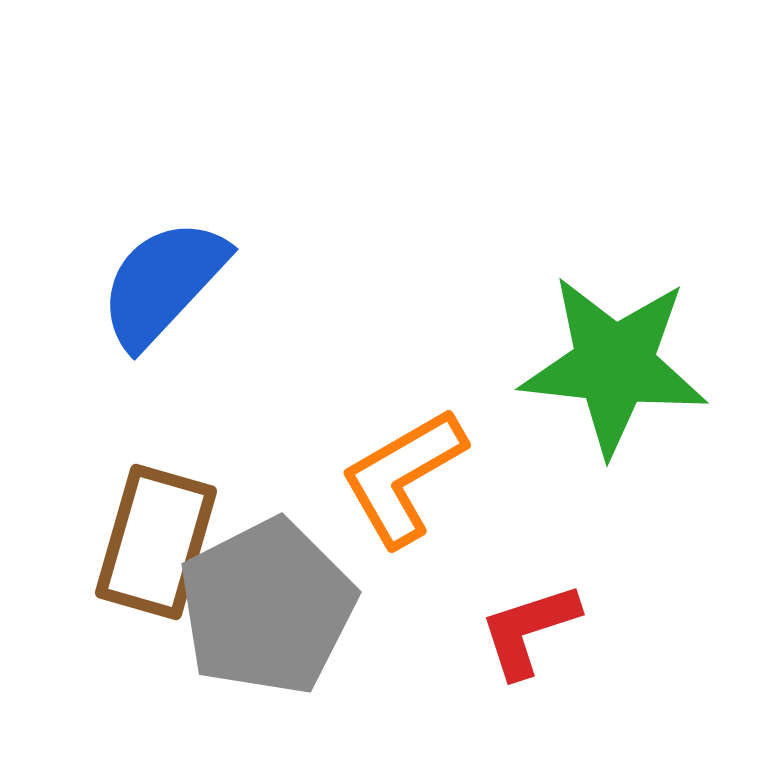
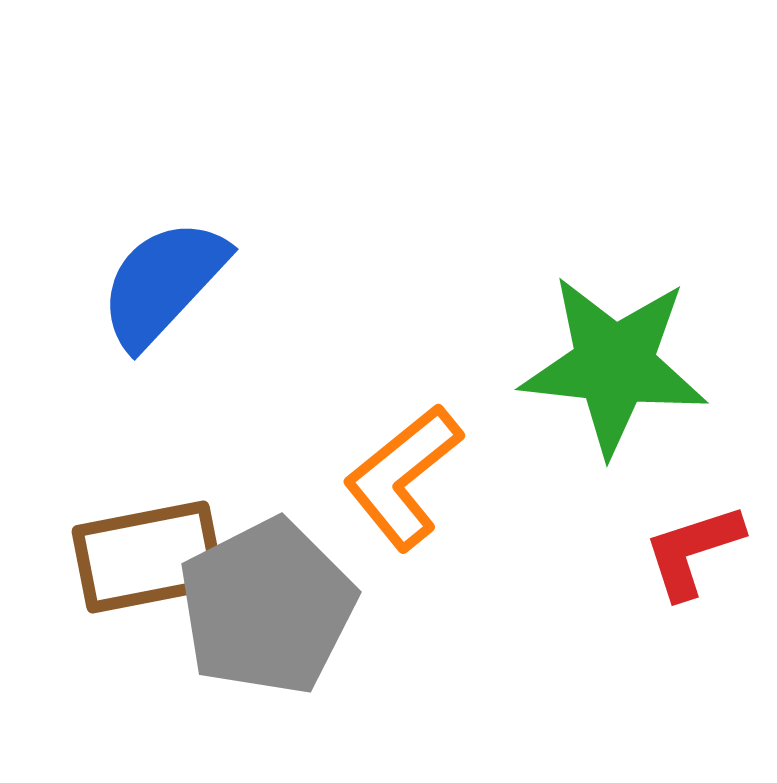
orange L-shape: rotated 9 degrees counterclockwise
brown rectangle: moved 8 px left, 15 px down; rotated 63 degrees clockwise
red L-shape: moved 164 px right, 79 px up
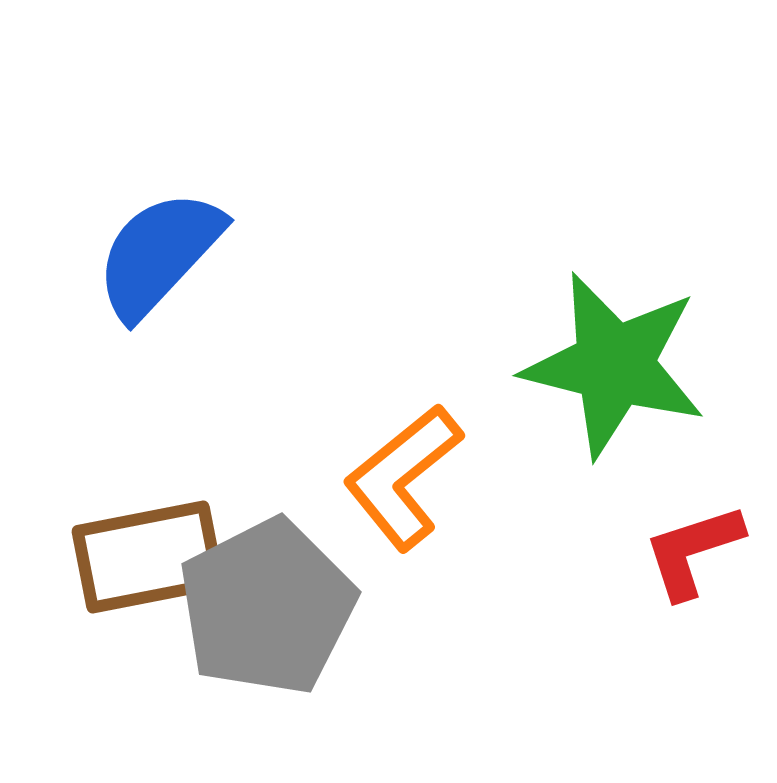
blue semicircle: moved 4 px left, 29 px up
green star: rotated 8 degrees clockwise
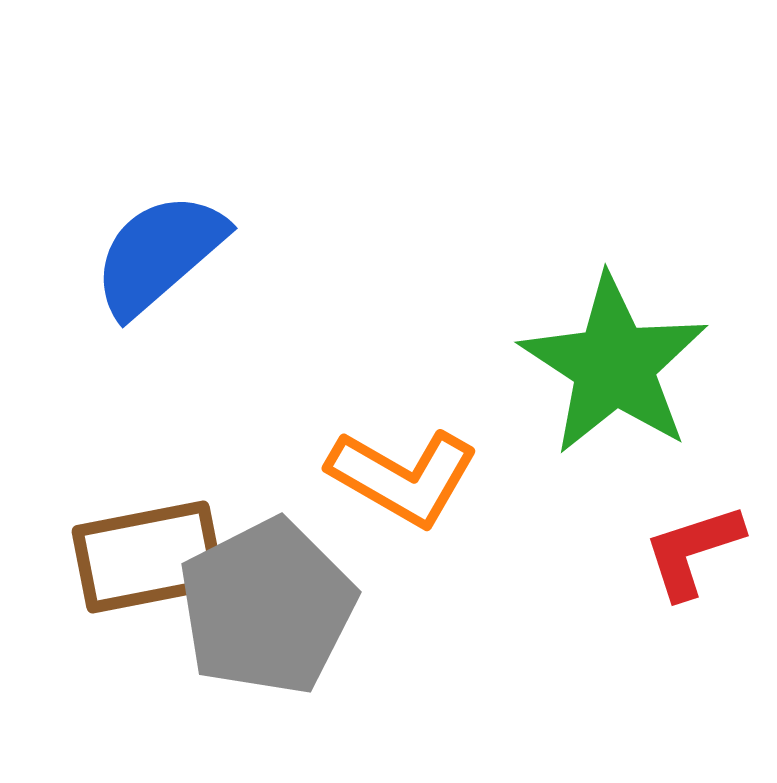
blue semicircle: rotated 6 degrees clockwise
green star: rotated 19 degrees clockwise
orange L-shape: rotated 111 degrees counterclockwise
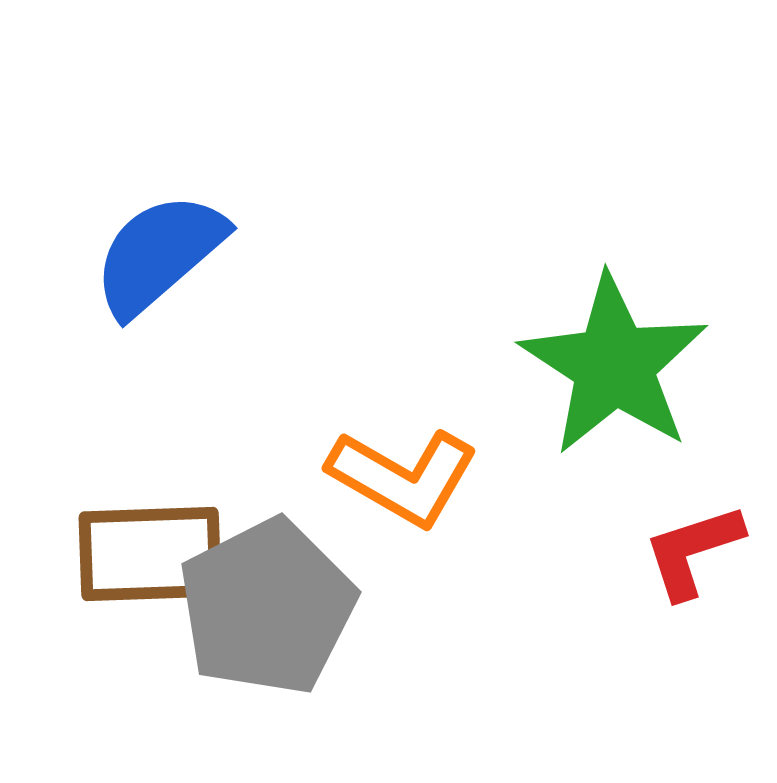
brown rectangle: moved 2 px right, 3 px up; rotated 9 degrees clockwise
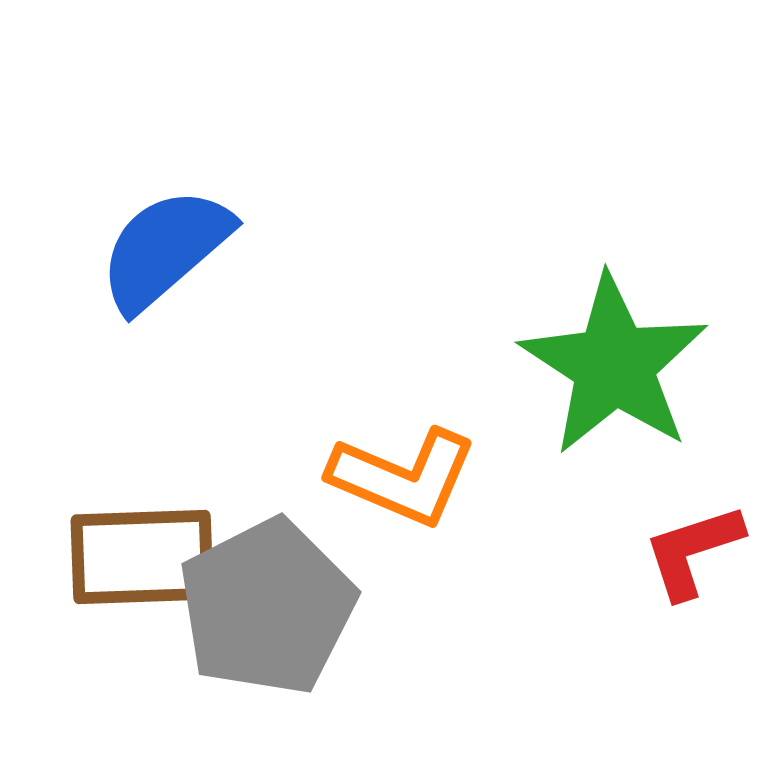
blue semicircle: moved 6 px right, 5 px up
orange L-shape: rotated 7 degrees counterclockwise
brown rectangle: moved 8 px left, 3 px down
